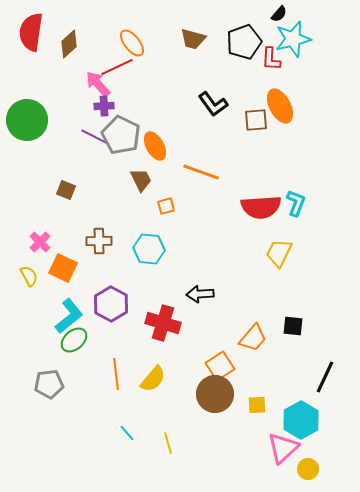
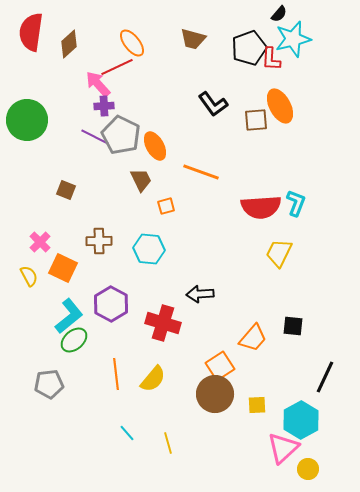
black pentagon at (244, 42): moved 5 px right, 6 px down
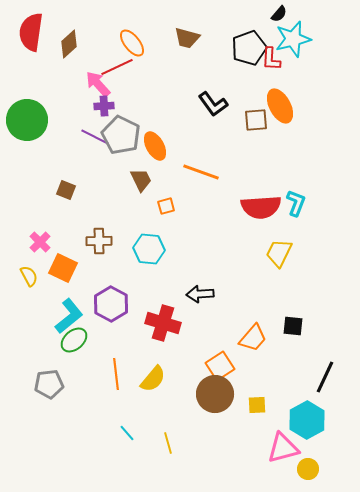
brown trapezoid at (193, 39): moved 6 px left, 1 px up
cyan hexagon at (301, 420): moved 6 px right
pink triangle at (283, 448): rotated 28 degrees clockwise
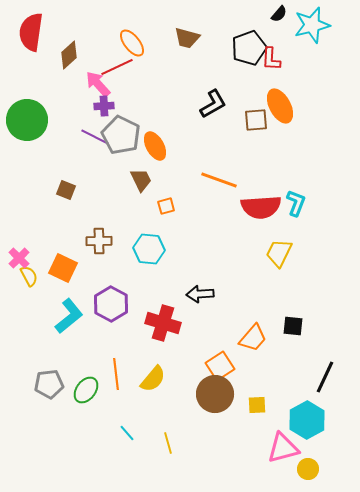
cyan star at (293, 39): moved 19 px right, 14 px up
brown diamond at (69, 44): moved 11 px down
black L-shape at (213, 104): rotated 84 degrees counterclockwise
orange line at (201, 172): moved 18 px right, 8 px down
pink cross at (40, 242): moved 21 px left, 16 px down
green ellipse at (74, 340): moved 12 px right, 50 px down; rotated 12 degrees counterclockwise
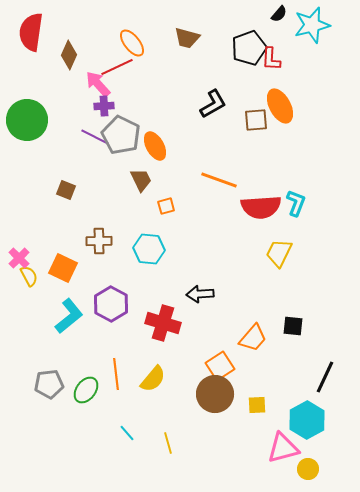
brown diamond at (69, 55): rotated 24 degrees counterclockwise
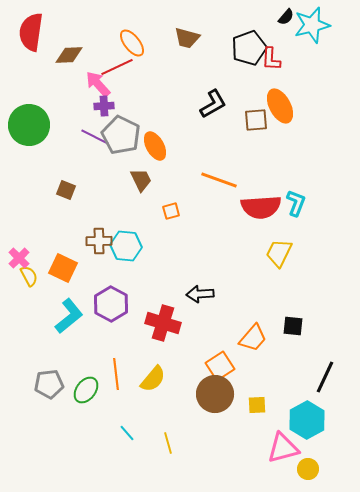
black semicircle at (279, 14): moved 7 px right, 3 px down
brown diamond at (69, 55): rotated 64 degrees clockwise
green circle at (27, 120): moved 2 px right, 5 px down
orange square at (166, 206): moved 5 px right, 5 px down
cyan hexagon at (149, 249): moved 23 px left, 3 px up
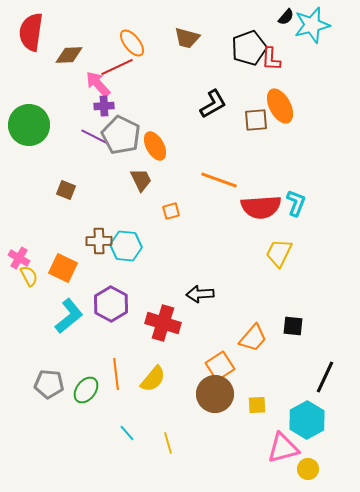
pink cross at (19, 258): rotated 15 degrees counterclockwise
gray pentagon at (49, 384): rotated 12 degrees clockwise
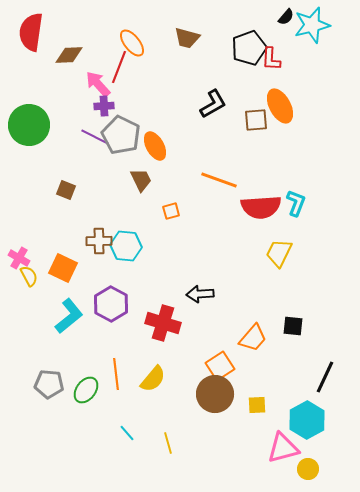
red line at (117, 67): moved 2 px right; rotated 44 degrees counterclockwise
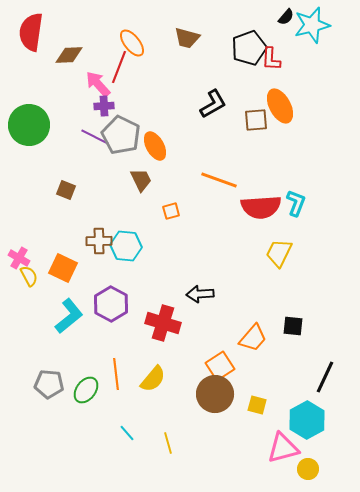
yellow square at (257, 405): rotated 18 degrees clockwise
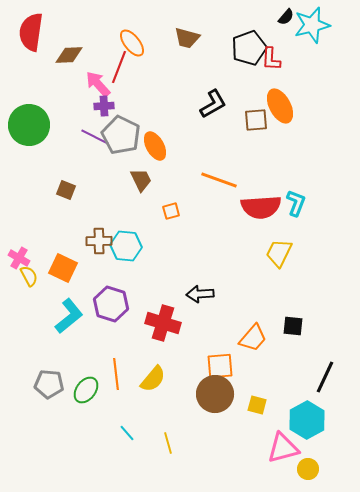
purple hexagon at (111, 304): rotated 12 degrees counterclockwise
orange square at (220, 366): rotated 28 degrees clockwise
